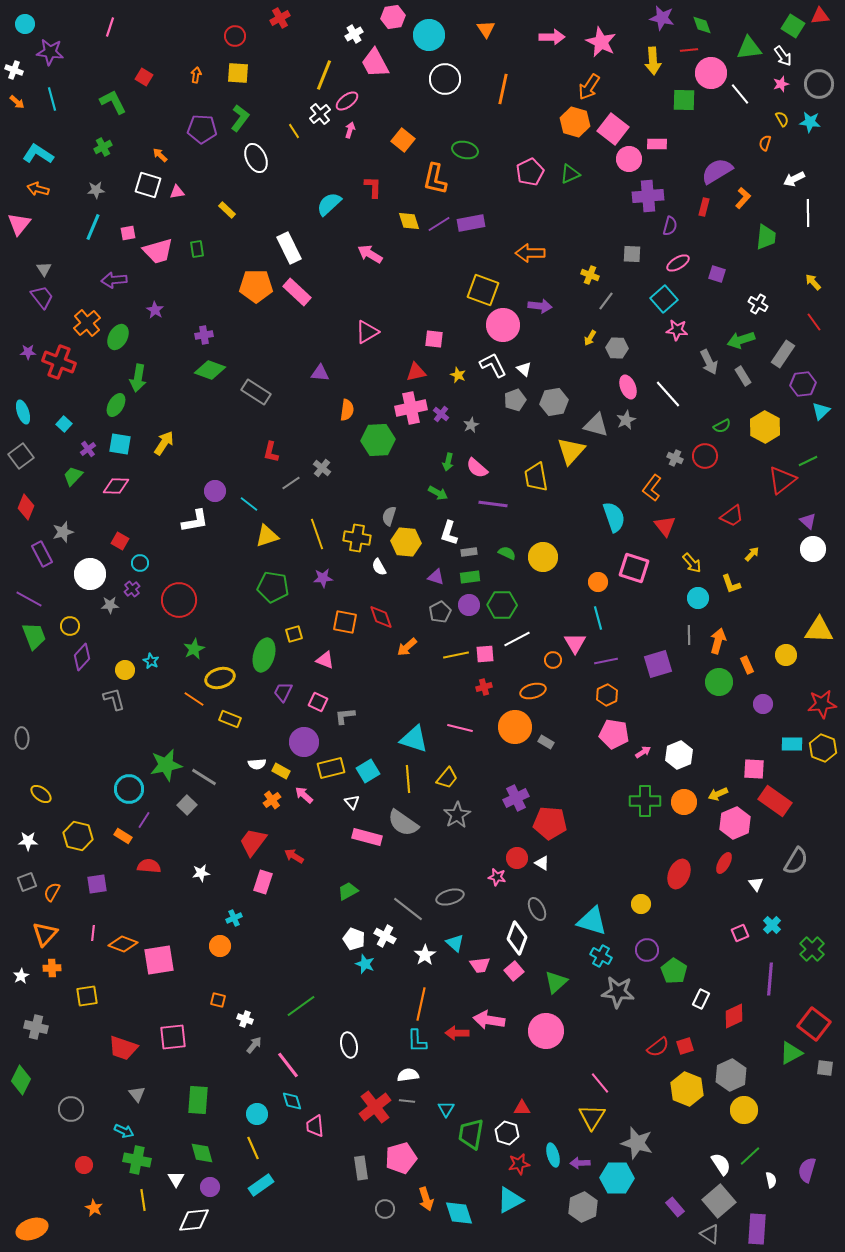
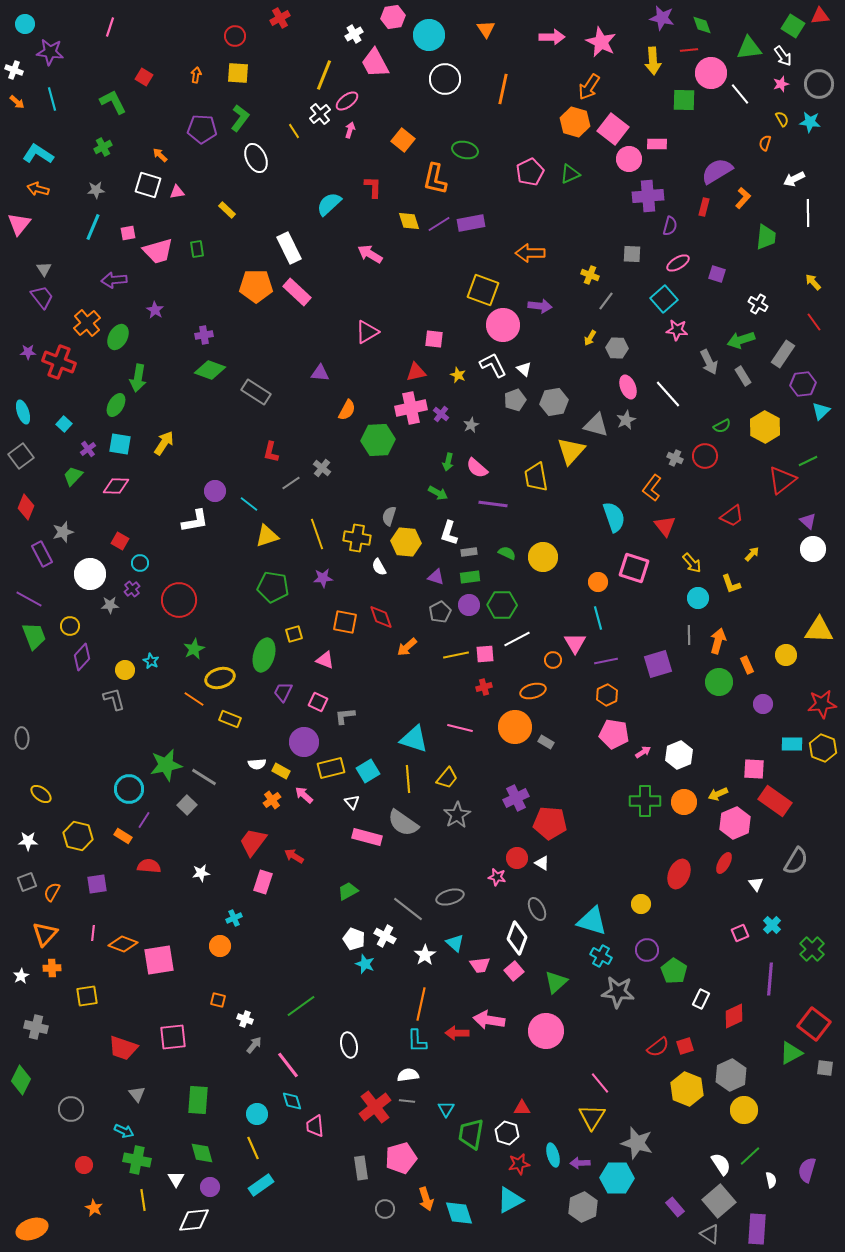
orange semicircle at (347, 410): rotated 20 degrees clockwise
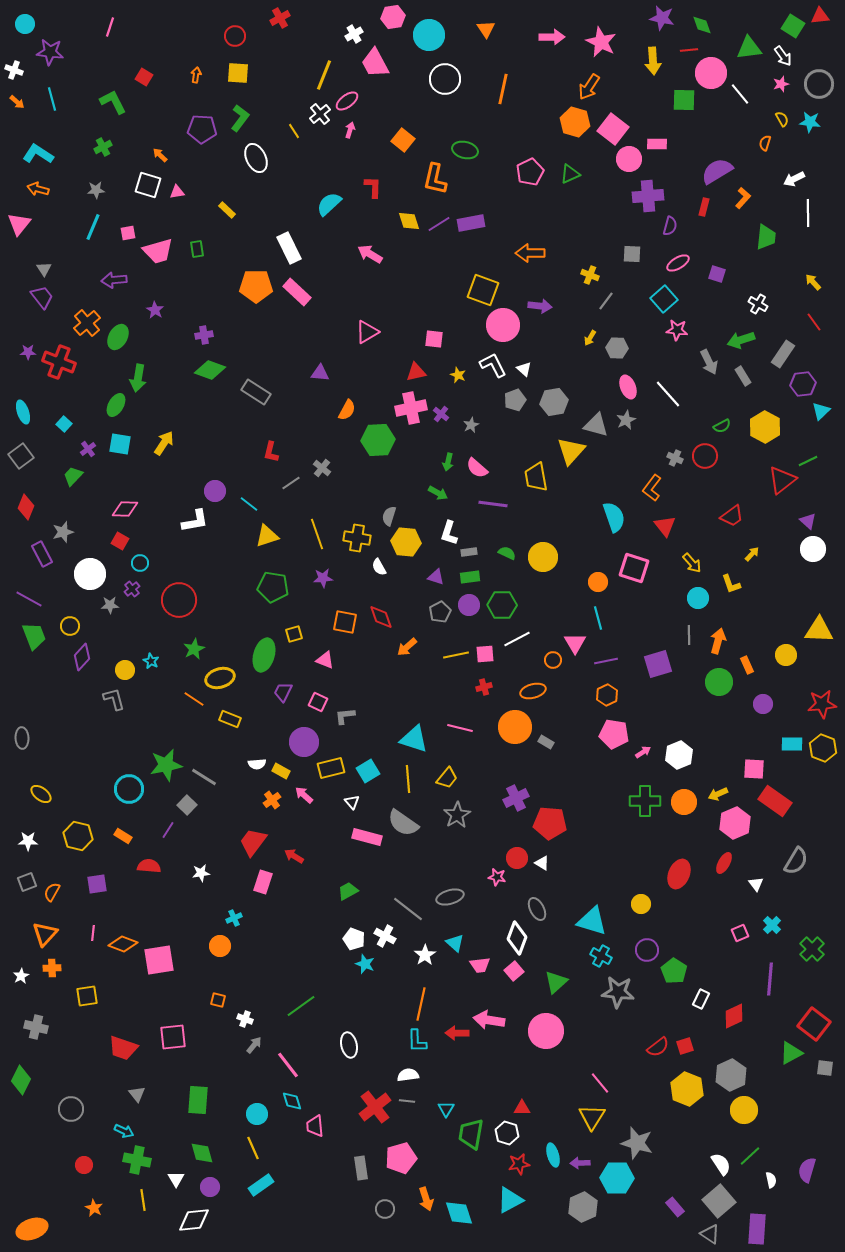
pink diamond at (116, 486): moved 9 px right, 23 px down
purple line at (144, 820): moved 24 px right, 10 px down
